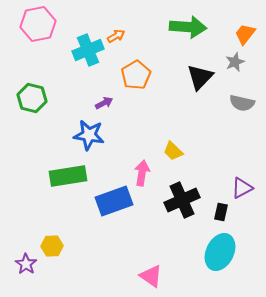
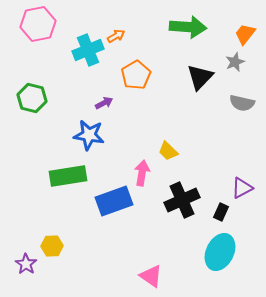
yellow trapezoid: moved 5 px left
black rectangle: rotated 12 degrees clockwise
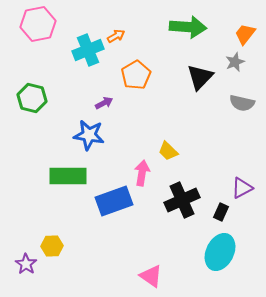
green rectangle: rotated 9 degrees clockwise
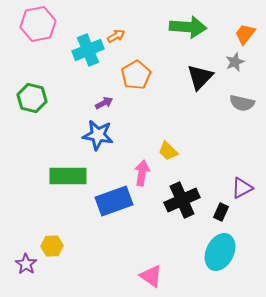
blue star: moved 9 px right
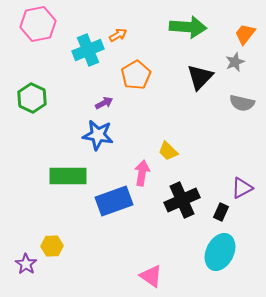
orange arrow: moved 2 px right, 1 px up
green hexagon: rotated 12 degrees clockwise
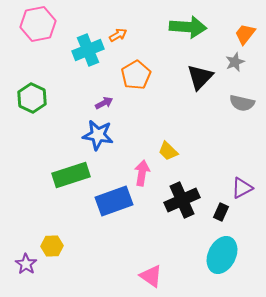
green rectangle: moved 3 px right, 1 px up; rotated 18 degrees counterclockwise
cyan ellipse: moved 2 px right, 3 px down
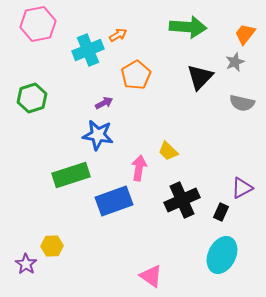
green hexagon: rotated 16 degrees clockwise
pink arrow: moved 3 px left, 5 px up
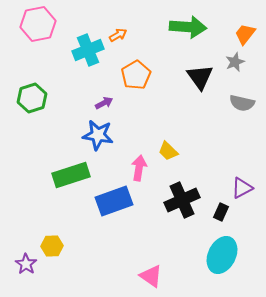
black triangle: rotated 20 degrees counterclockwise
